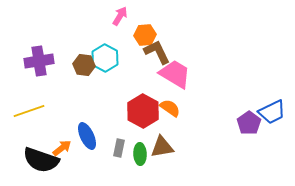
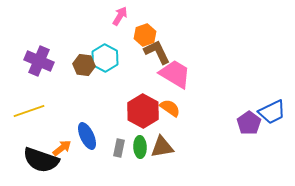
orange hexagon: rotated 15 degrees counterclockwise
purple cross: rotated 32 degrees clockwise
green ellipse: moved 7 px up
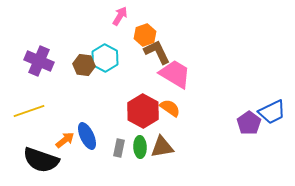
orange arrow: moved 3 px right, 8 px up
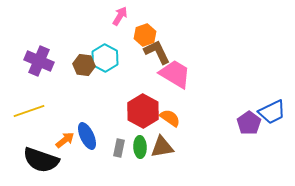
orange semicircle: moved 10 px down
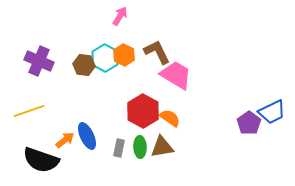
orange hexagon: moved 21 px left, 20 px down; rotated 15 degrees counterclockwise
pink trapezoid: moved 1 px right, 1 px down
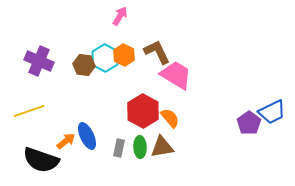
orange semicircle: rotated 15 degrees clockwise
orange arrow: moved 1 px right, 1 px down
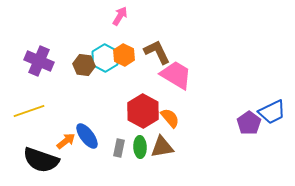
blue ellipse: rotated 12 degrees counterclockwise
